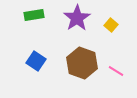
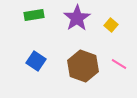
brown hexagon: moved 1 px right, 3 px down
pink line: moved 3 px right, 7 px up
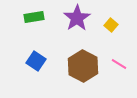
green rectangle: moved 2 px down
brown hexagon: rotated 8 degrees clockwise
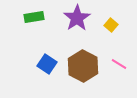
blue square: moved 11 px right, 3 px down
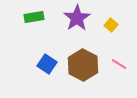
brown hexagon: moved 1 px up
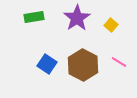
pink line: moved 2 px up
